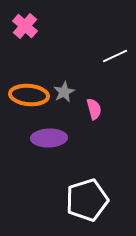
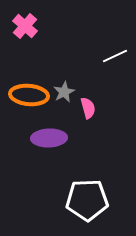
pink semicircle: moved 6 px left, 1 px up
white pentagon: rotated 15 degrees clockwise
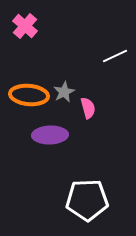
purple ellipse: moved 1 px right, 3 px up
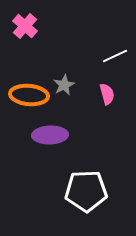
gray star: moved 7 px up
pink semicircle: moved 19 px right, 14 px up
white pentagon: moved 1 px left, 9 px up
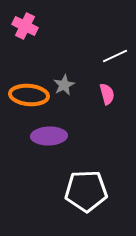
pink cross: rotated 15 degrees counterclockwise
purple ellipse: moved 1 px left, 1 px down
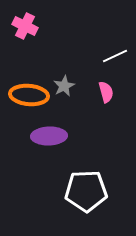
gray star: moved 1 px down
pink semicircle: moved 1 px left, 2 px up
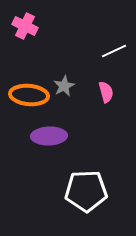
white line: moved 1 px left, 5 px up
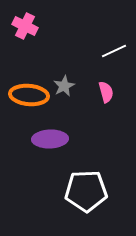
purple ellipse: moved 1 px right, 3 px down
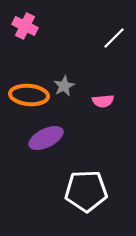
white line: moved 13 px up; rotated 20 degrees counterclockwise
pink semicircle: moved 3 px left, 9 px down; rotated 100 degrees clockwise
purple ellipse: moved 4 px left, 1 px up; rotated 24 degrees counterclockwise
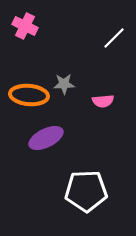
gray star: moved 2 px up; rotated 25 degrees clockwise
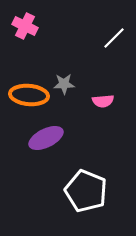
white pentagon: rotated 24 degrees clockwise
